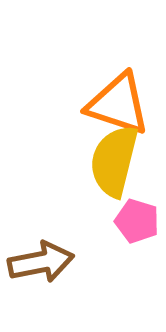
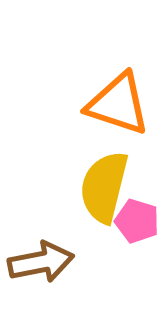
yellow semicircle: moved 10 px left, 26 px down
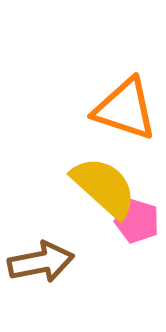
orange triangle: moved 7 px right, 5 px down
yellow semicircle: rotated 118 degrees clockwise
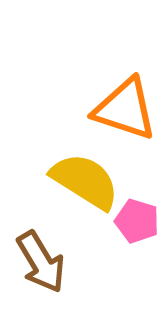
yellow semicircle: moved 19 px left, 6 px up; rotated 10 degrees counterclockwise
brown arrow: rotated 70 degrees clockwise
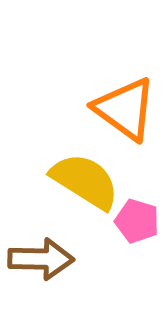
orange triangle: rotated 18 degrees clockwise
brown arrow: moved 3 px up; rotated 58 degrees counterclockwise
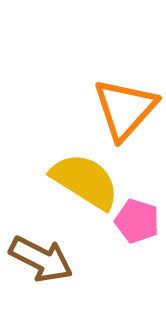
orange triangle: rotated 36 degrees clockwise
brown arrow: rotated 26 degrees clockwise
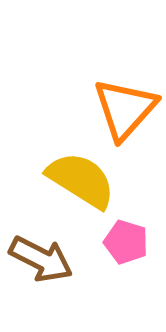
yellow semicircle: moved 4 px left, 1 px up
pink pentagon: moved 11 px left, 21 px down
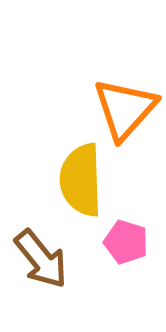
yellow semicircle: rotated 124 degrees counterclockwise
brown arrow: rotated 24 degrees clockwise
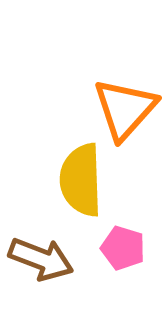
pink pentagon: moved 3 px left, 6 px down
brown arrow: rotated 30 degrees counterclockwise
